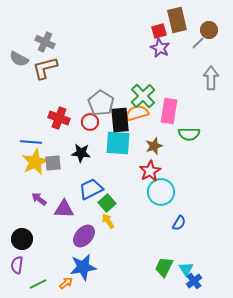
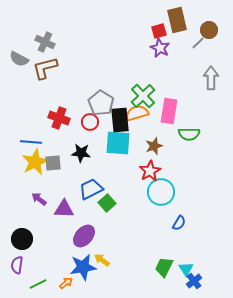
yellow arrow: moved 6 px left, 39 px down; rotated 21 degrees counterclockwise
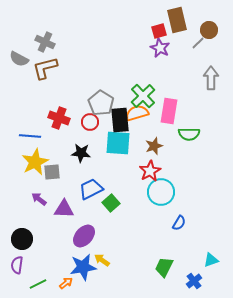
blue line: moved 1 px left, 6 px up
gray square: moved 1 px left, 9 px down
green square: moved 4 px right
cyan triangle: moved 25 px right, 9 px up; rotated 42 degrees clockwise
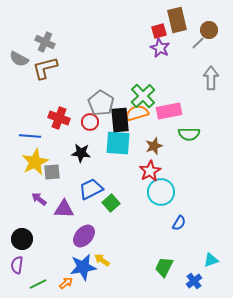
pink rectangle: rotated 70 degrees clockwise
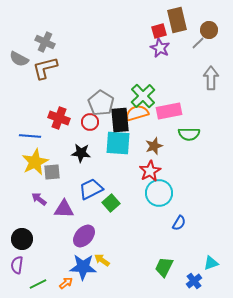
cyan circle: moved 2 px left, 1 px down
cyan triangle: moved 3 px down
blue star: rotated 12 degrees clockwise
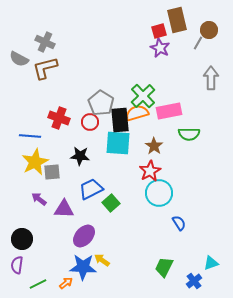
gray line: rotated 16 degrees counterclockwise
brown star: rotated 18 degrees counterclockwise
black star: moved 1 px left, 3 px down
blue semicircle: rotated 63 degrees counterclockwise
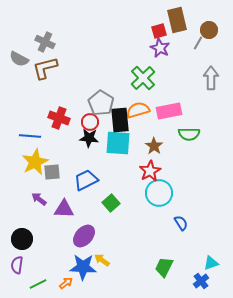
green cross: moved 18 px up
orange semicircle: moved 1 px right, 3 px up
black star: moved 9 px right, 18 px up
blue trapezoid: moved 5 px left, 9 px up
blue semicircle: moved 2 px right
blue cross: moved 7 px right
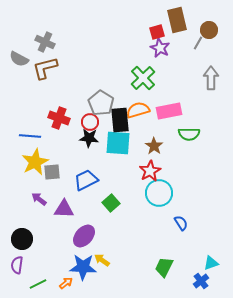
red square: moved 2 px left, 1 px down
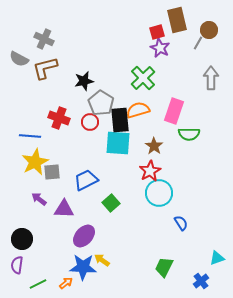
gray cross: moved 1 px left, 3 px up
pink rectangle: moved 5 px right; rotated 60 degrees counterclockwise
black star: moved 5 px left, 57 px up; rotated 18 degrees counterclockwise
cyan triangle: moved 6 px right, 5 px up
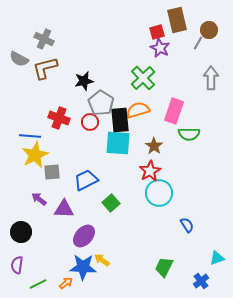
yellow star: moved 7 px up
blue semicircle: moved 6 px right, 2 px down
black circle: moved 1 px left, 7 px up
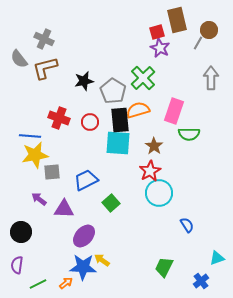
gray semicircle: rotated 24 degrees clockwise
gray pentagon: moved 12 px right, 12 px up
yellow star: rotated 16 degrees clockwise
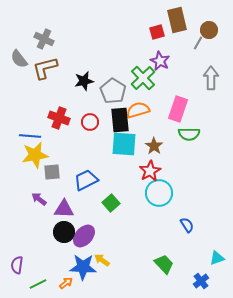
purple star: moved 13 px down
pink rectangle: moved 4 px right, 2 px up
cyan square: moved 6 px right, 1 px down
black circle: moved 43 px right
green trapezoid: moved 3 px up; rotated 110 degrees clockwise
